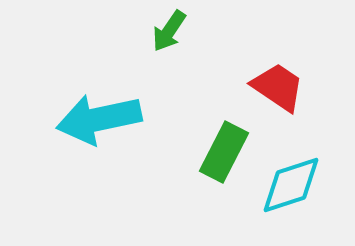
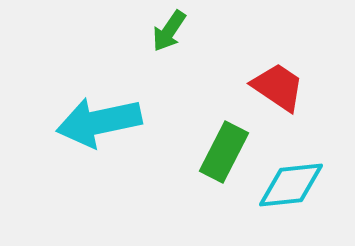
cyan arrow: moved 3 px down
cyan diamond: rotated 12 degrees clockwise
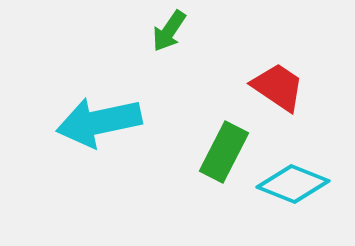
cyan diamond: moved 2 px right, 1 px up; rotated 28 degrees clockwise
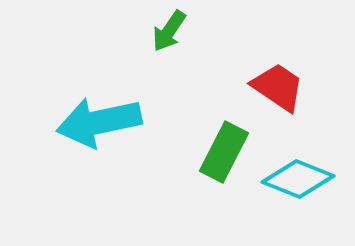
cyan diamond: moved 5 px right, 5 px up
